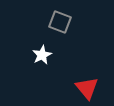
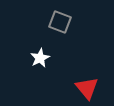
white star: moved 2 px left, 3 px down
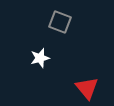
white star: rotated 12 degrees clockwise
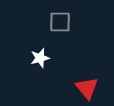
gray square: rotated 20 degrees counterclockwise
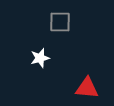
red triangle: rotated 45 degrees counterclockwise
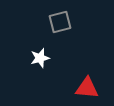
gray square: rotated 15 degrees counterclockwise
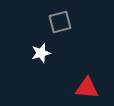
white star: moved 1 px right, 5 px up
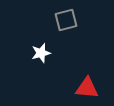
gray square: moved 6 px right, 2 px up
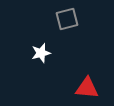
gray square: moved 1 px right, 1 px up
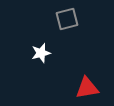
red triangle: rotated 15 degrees counterclockwise
